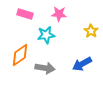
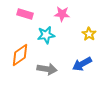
pink star: moved 3 px right
yellow star: moved 2 px left, 3 px down
gray arrow: moved 2 px right, 1 px down
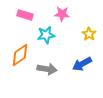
pink rectangle: moved 1 px down
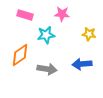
yellow star: rotated 24 degrees counterclockwise
blue arrow: rotated 24 degrees clockwise
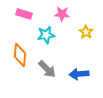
pink rectangle: moved 1 px left, 1 px up
yellow star: moved 3 px left, 2 px up; rotated 24 degrees clockwise
orange diamond: rotated 50 degrees counterclockwise
blue arrow: moved 3 px left, 10 px down
gray arrow: rotated 36 degrees clockwise
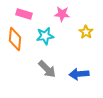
cyan star: moved 1 px left, 1 px down
orange diamond: moved 5 px left, 16 px up
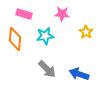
blue arrow: rotated 24 degrees clockwise
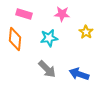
cyan star: moved 4 px right, 2 px down
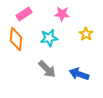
pink rectangle: rotated 49 degrees counterclockwise
yellow star: moved 2 px down
orange diamond: moved 1 px right
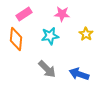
cyan star: moved 1 px right, 2 px up
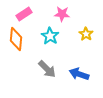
cyan star: rotated 30 degrees counterclockwise
